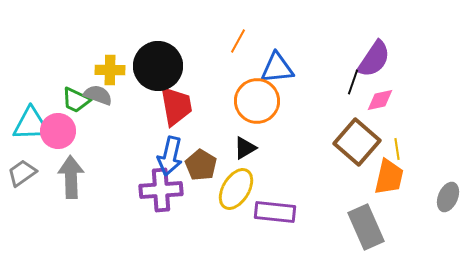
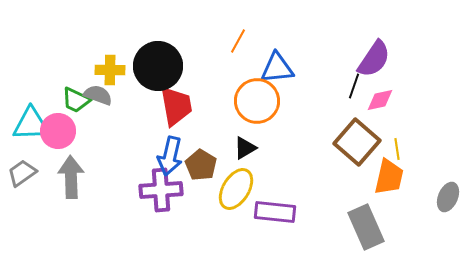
black line: moved 1 px right, 4 px down
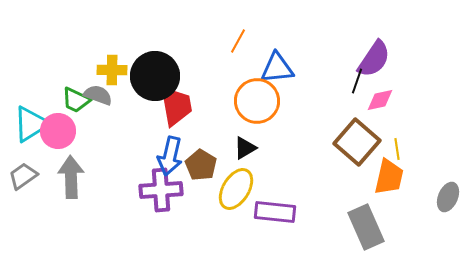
black circle: moved 3 px left, 10 px down
yellow cross: moved 2 px right
black line: moved 3 px right, 5 px up
cyan triangle: rotated 30 degrees counterclockwise
gray trapezoid: moved 1 px right, 3 px down
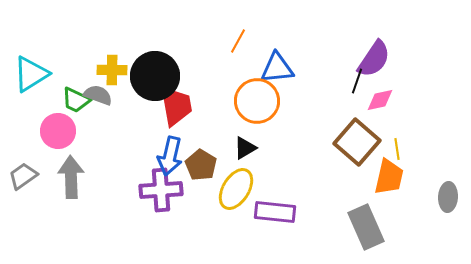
cyan triangle: moved 50 px up
gray ellipse: rotated 20 degrees counterclockwise
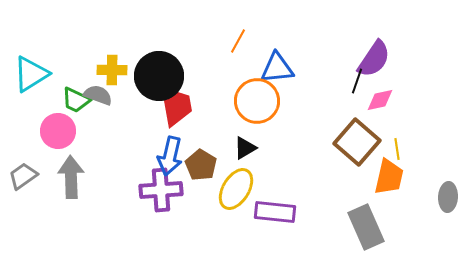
black circle: moved 4 px right
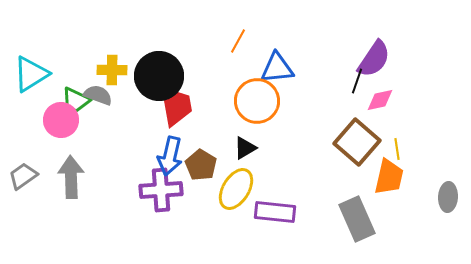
pink circle: moved 3 px right, 11 px up
gray rectangle: moved 9 px left, 8 px up
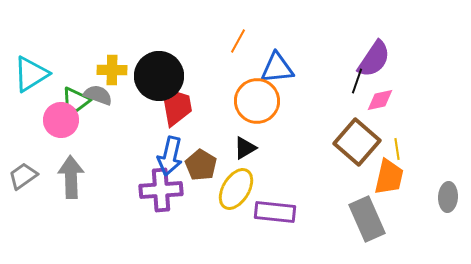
gray rectangle: moved 10 px right
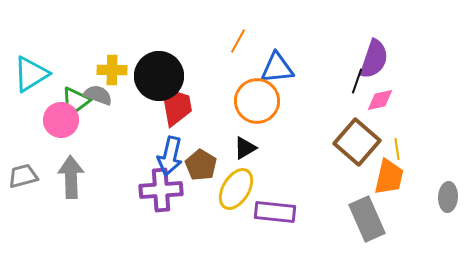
purple semicircle: rotated 15 degrees counterclockwise
gray trapezoid: rotated 20 degrees clockwise
